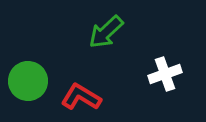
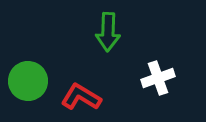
green arrow: moved 2 px right; rotated 45 degrees counterclockwise
white cross: moved 7 px left, 4 px down
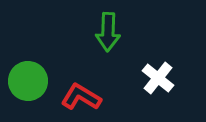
white cross: rotated 32 degrees counterclockwise
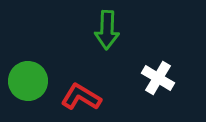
green arrow: moved 1 px left, 2 px up
white cross: rotated 8 degrees counterclockwise
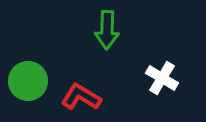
white cross: moved 4 px right
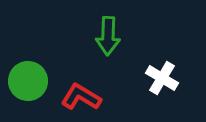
green arrow: moved 1 px right, 6 px down
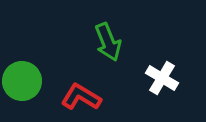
green arrow: moved 6 px down; rotated 24 degrees counterclockwise
green circle: moved 6 px left
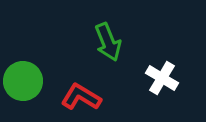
green circle: moved 1 px right
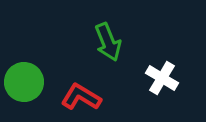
green circle: moved 1 px right, 1 px down
